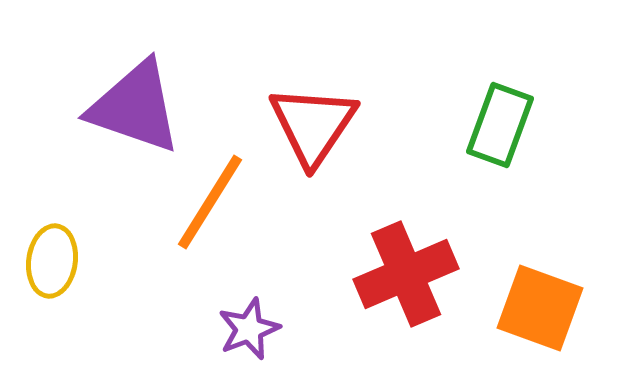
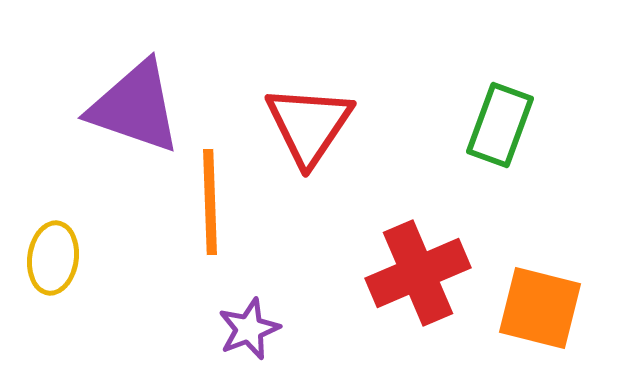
red triangle: moved 4 px left
orange line: rotated 34 degrees counterclockwise
yellow ellipse: moved 1 px right, 3 px up
red cross: moved 12 px right, 1 px up
orange square: rotated 6 degrees counterclockwise
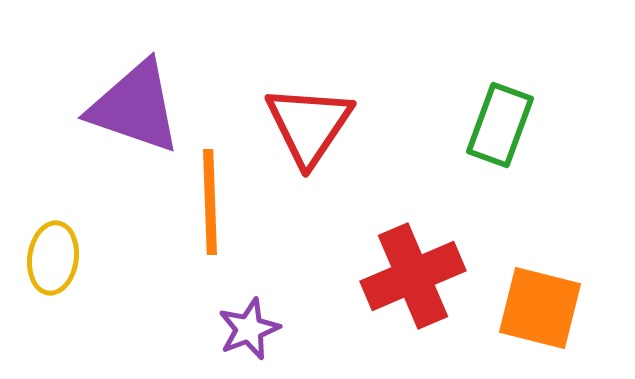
red cross: moved 5 px left, 3 px down
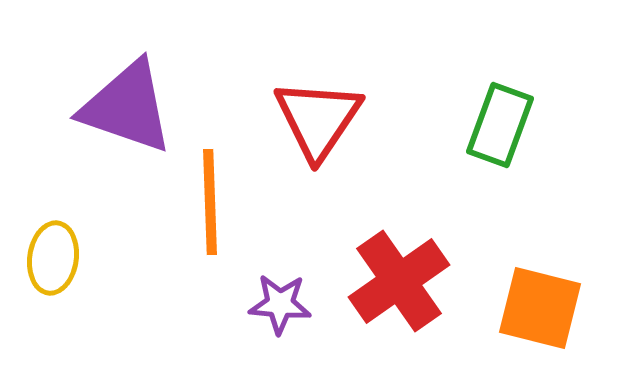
purple triangle: moved 8 px left
red triangle: moved 9 px right, 6 px up
red cross: moved 14 px left, 5 px down; rotated 12 degrees counterclockwise
purple star: moved 31 px right, 25 px up; rotated 26 degrees clockwise
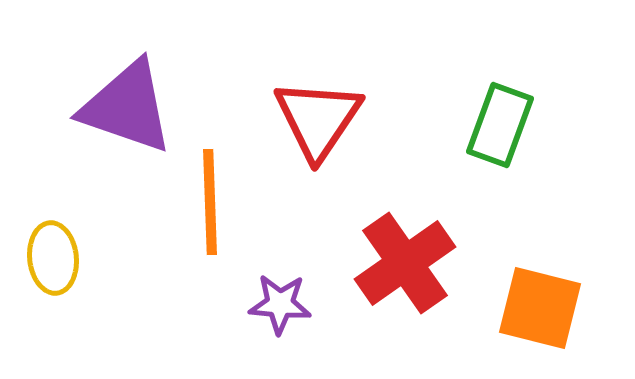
yellow ellipse: rotated 14 degrees counterclockwise
red cross: moved 6 px right, 18 px up
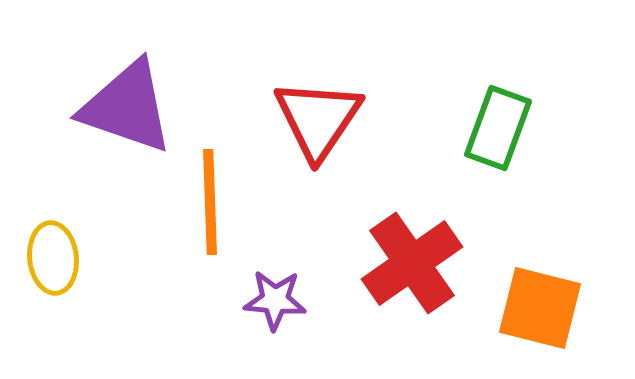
green rectangle: moved 2 px left, 3 px down
red cross: moved 7 px right
purple star: moved 5 px left, 4 px up
